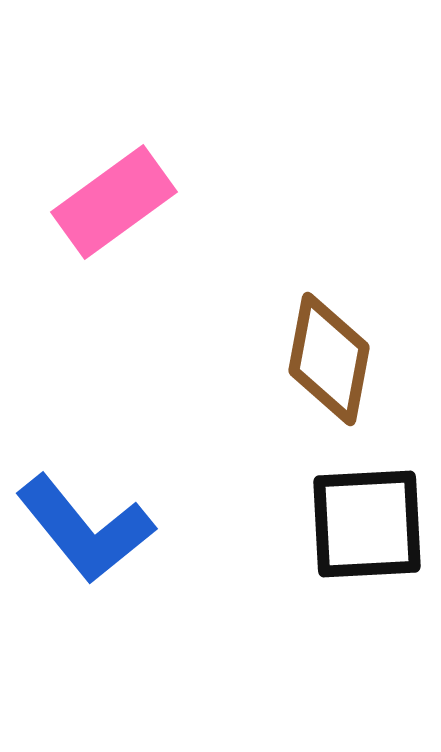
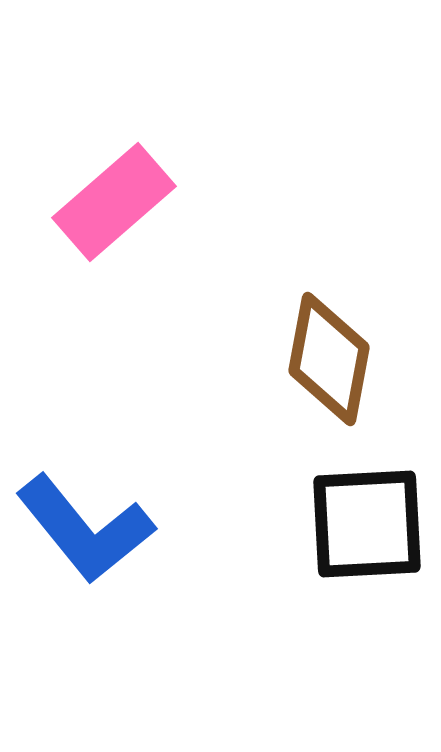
pink rectangle: rotated 5 degrees counterclockwise
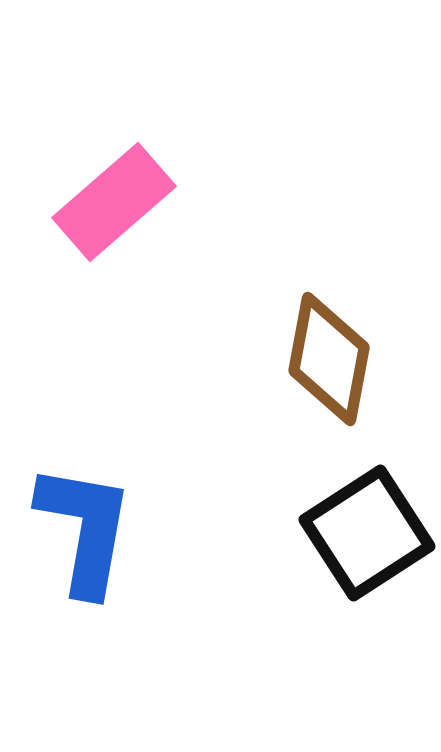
black square: moved 9 px down; rotated 30 degrees counterclockwise
blue L-shape: rotated 131 degrees counterclockwise
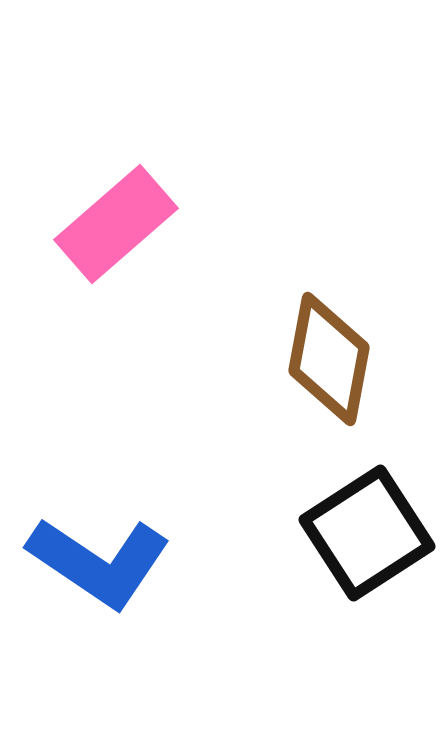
pink rectangle: moved 2 px right, 22 px down
blue L-shape: moved 14 px right, 33 px down; rotated 114 degrees clockwise
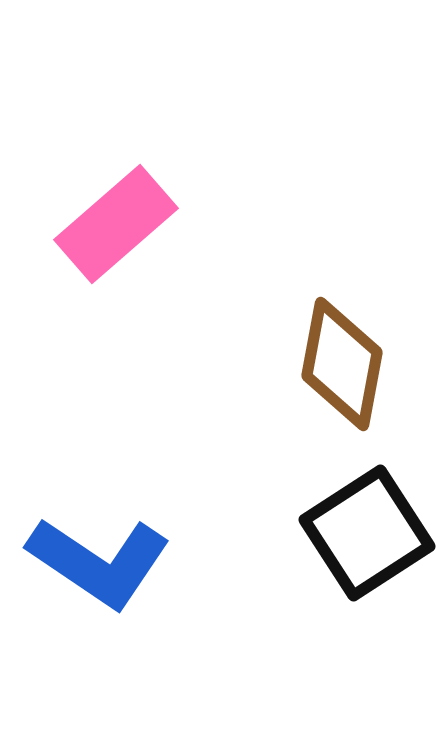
brown diamond: moved 13 px right, 5 px down
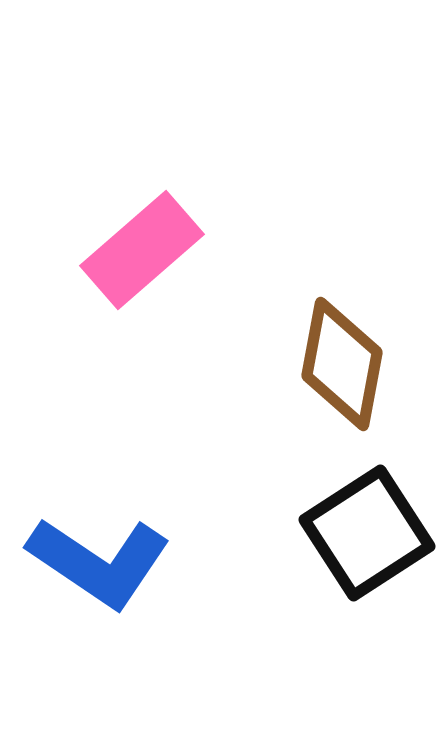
pink rectangle: moved 26 px right, 26 px down
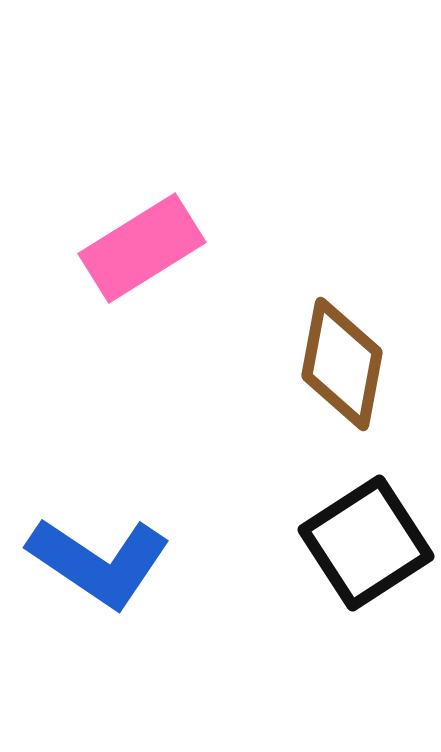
pink rectangle: moved 2 px up; rotated 9 degrees clockwise
black square: moved 1 px left, 10 px down
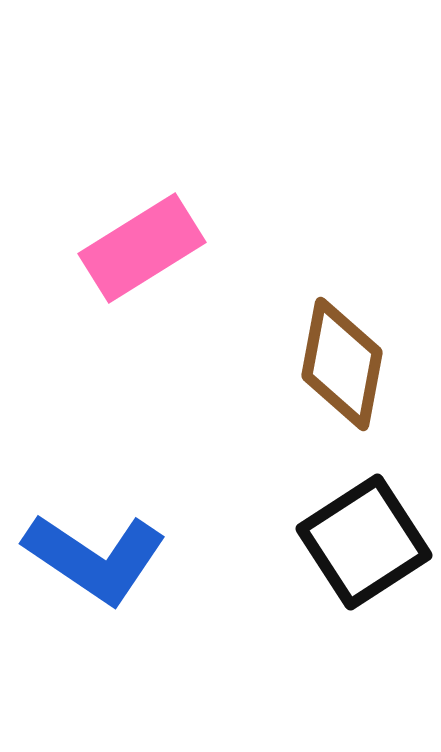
black square: moved 2 px left, 1 px up
blue L-shape: moved 4 px left, 4 px up
